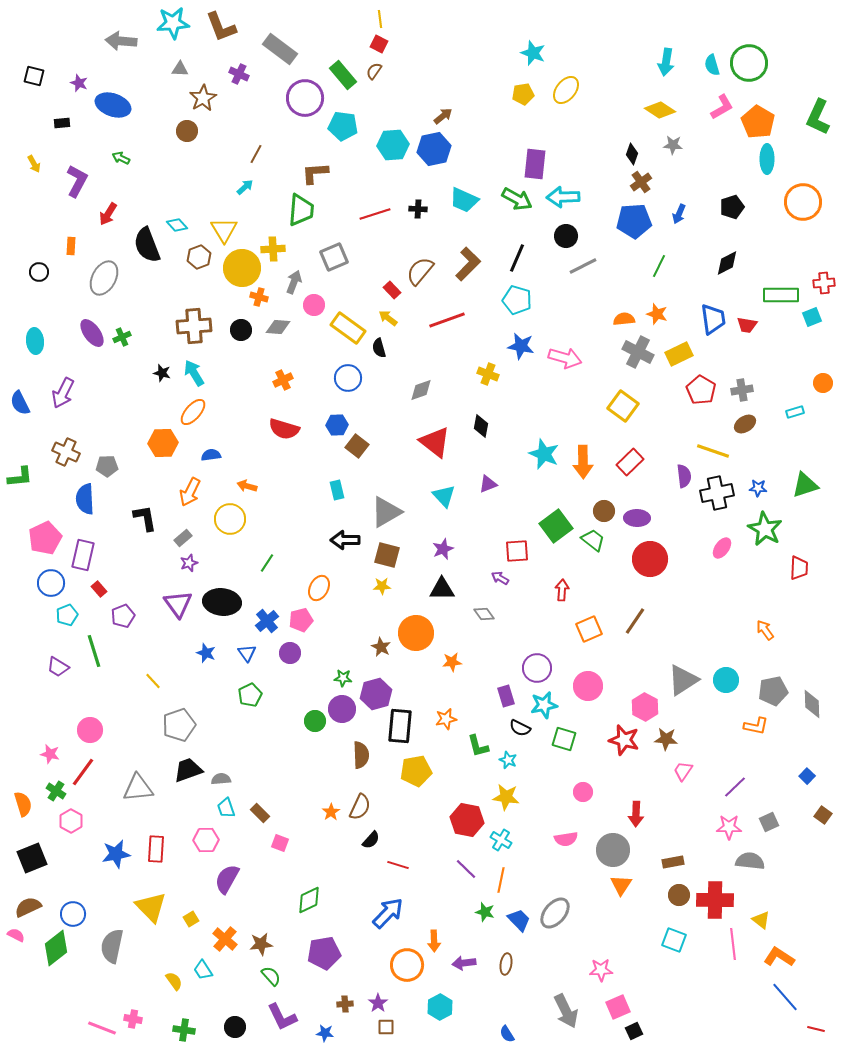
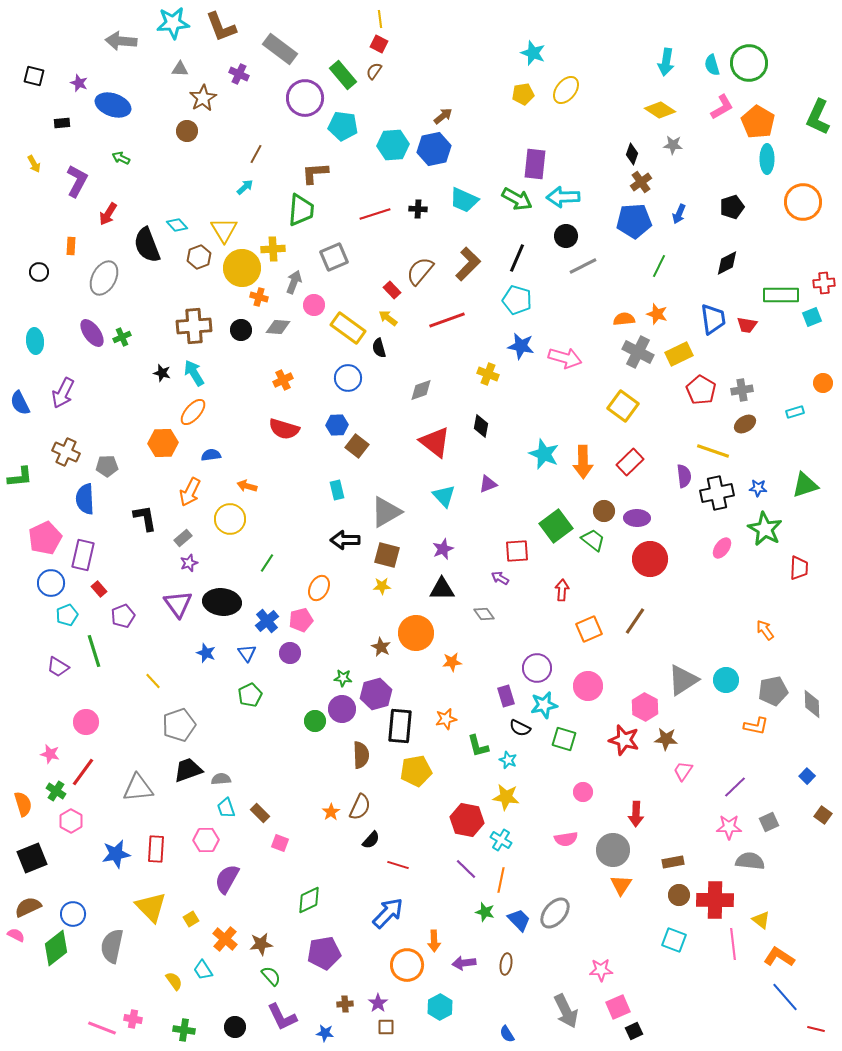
pink circle at (90, 730): moved 4 px left, 8 px up
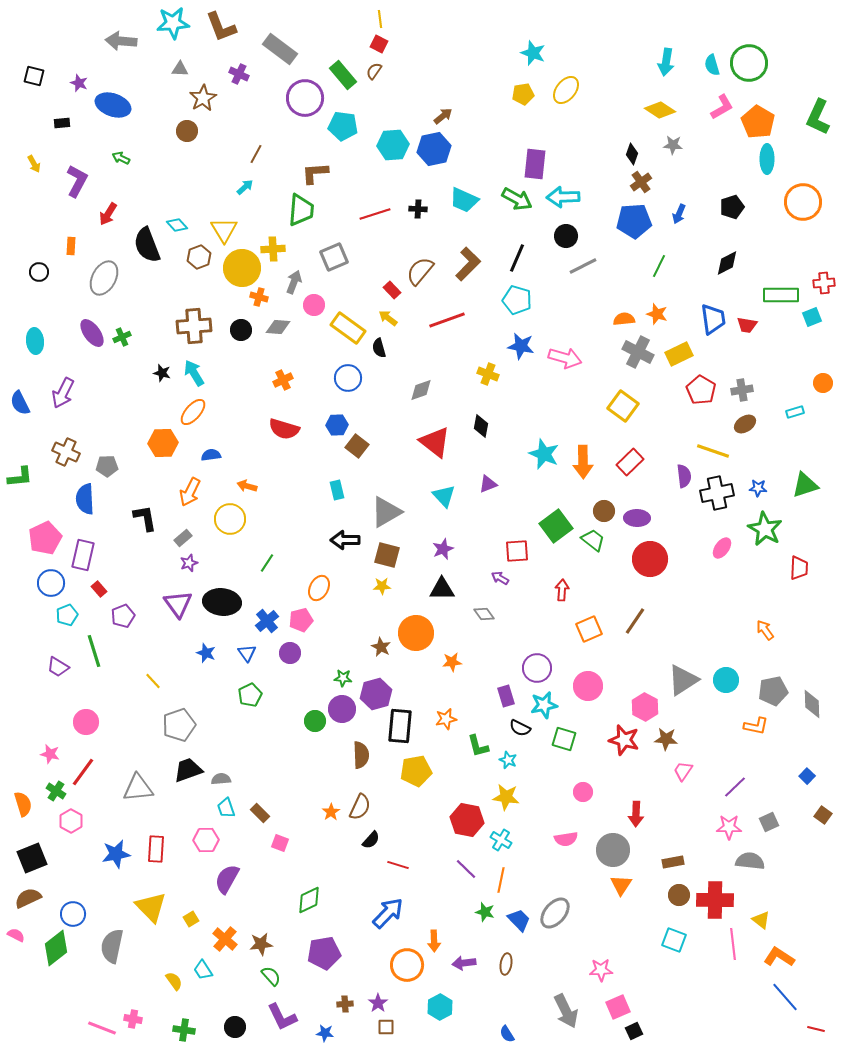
brown semicircle at (28, 907): moved 9 px up
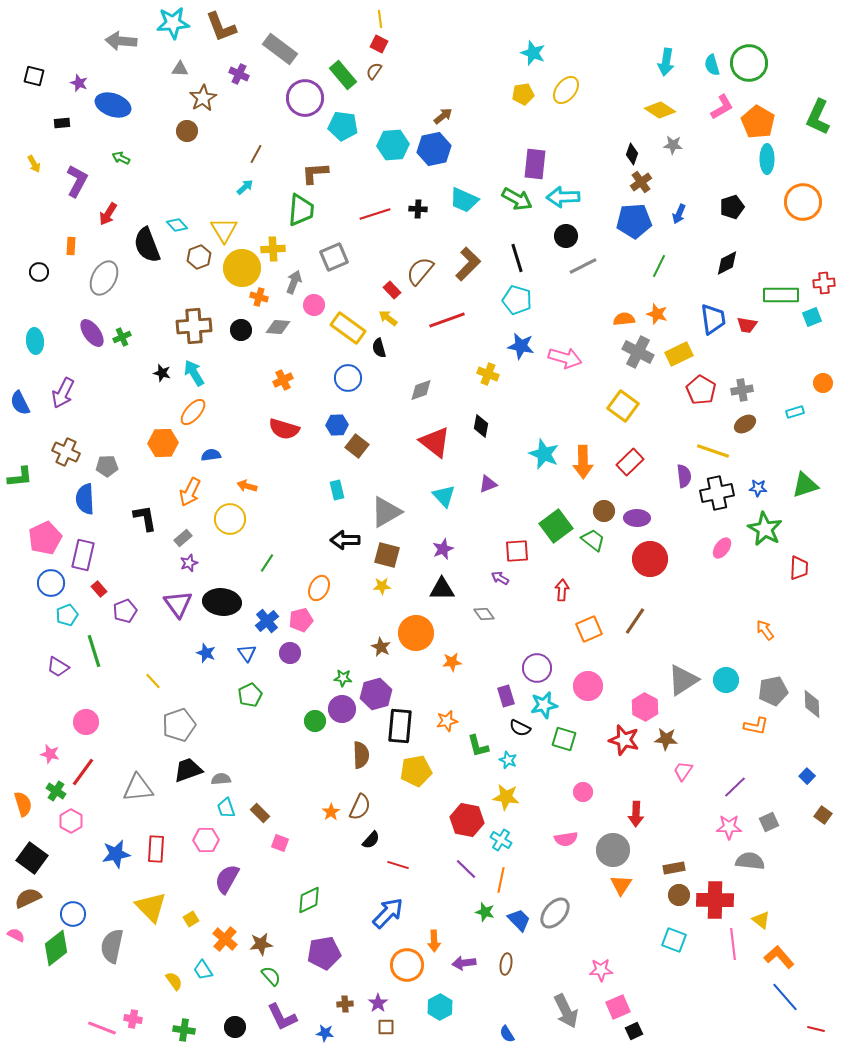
black line at (517, 258): rotated 40 degrees counterclockwise
purple pentagon at (123, 616): moved 2 px right, 5 px up
orange star at (446, 719): moved 1 px right, 2 px down
black square at (32, 858): rotated 32 degrees counterclockwise
brown rectangle at (673, 862): moved 1 px right, 6 px down
orange L-shape at (779, 957): rotated 16 degrees clockwise
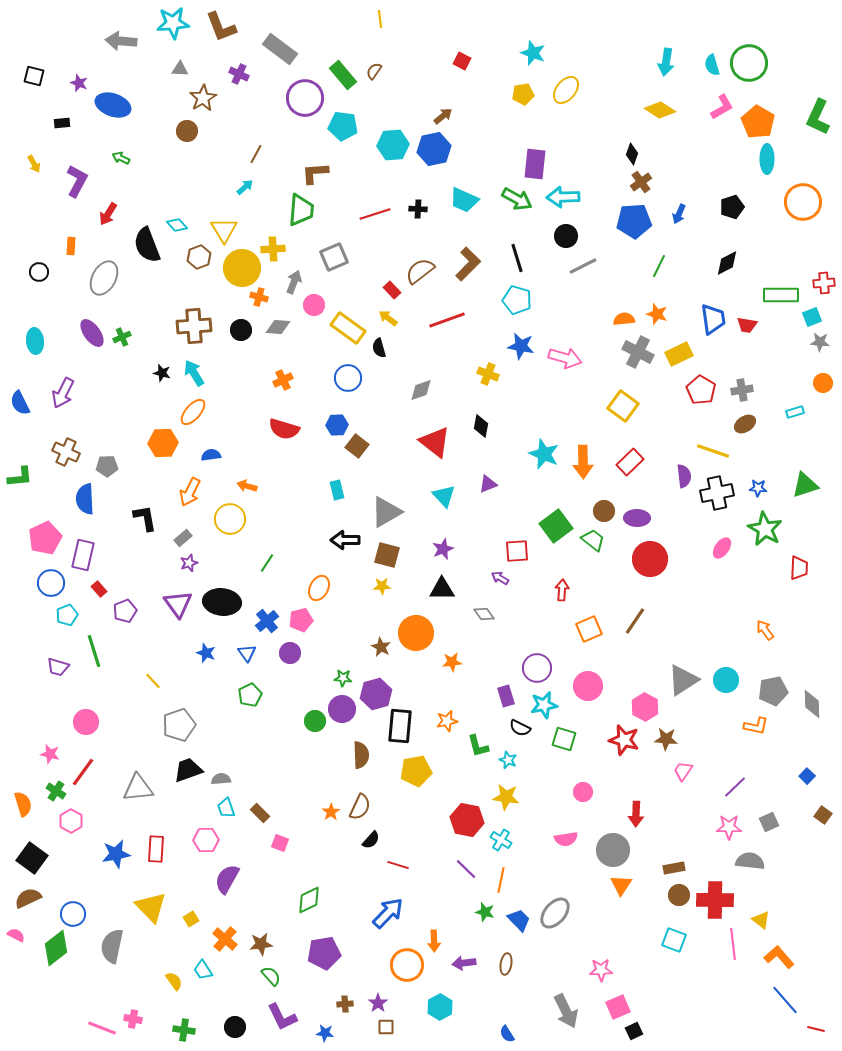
red square at (379, 44): moved 83 px right, 17 px down
gray star at (673, 145): moved 147 px right, 197 px down
brown semicircle at (420, 271): rotated 12 degrees clockwise
purple trapezoid at (58, 667): rotated 15 degrees counterclockwise
blue line at (785, 997): moved 3 px down
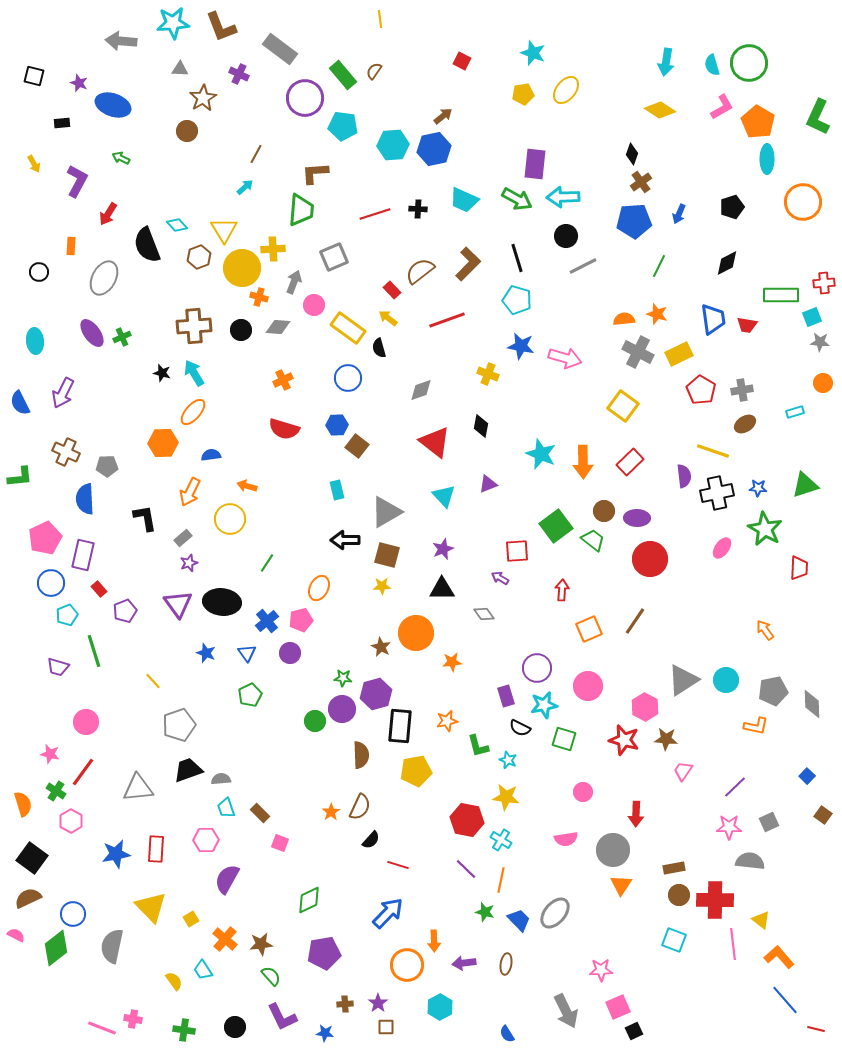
cyan star at (544, 454): moved 3 px left
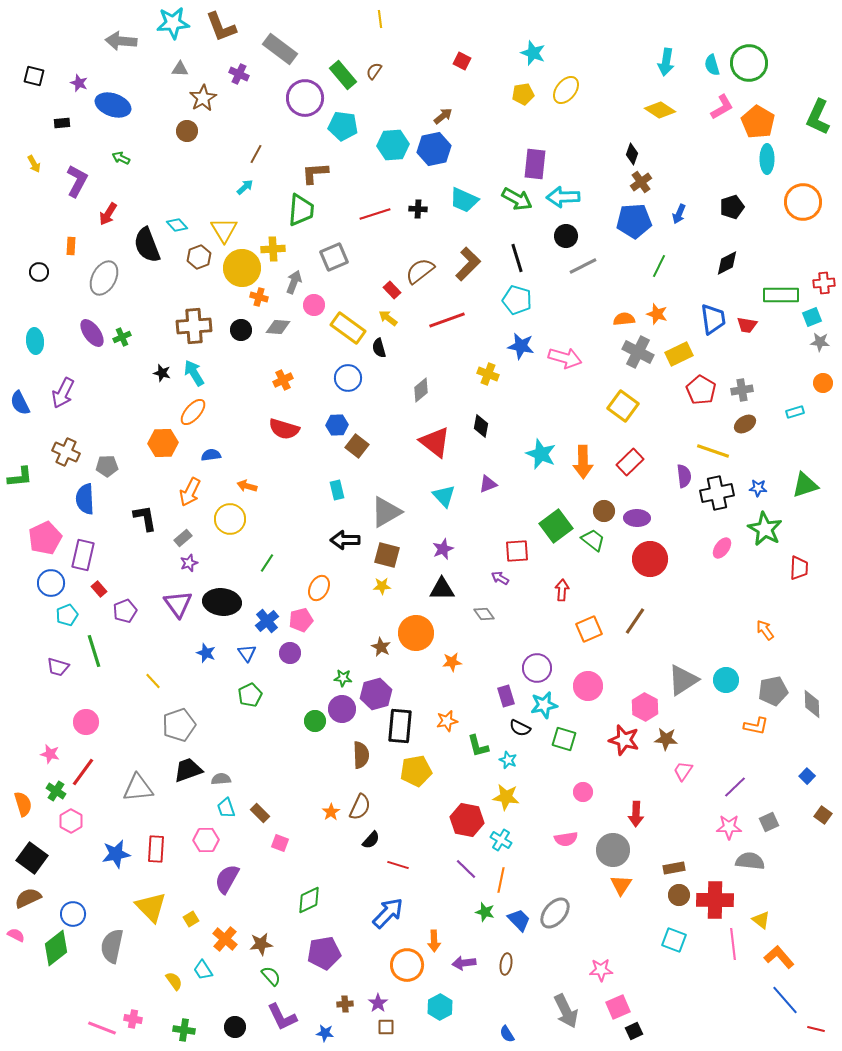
gray diamond at (421, 390): rotated 20 degrees counterclockwise
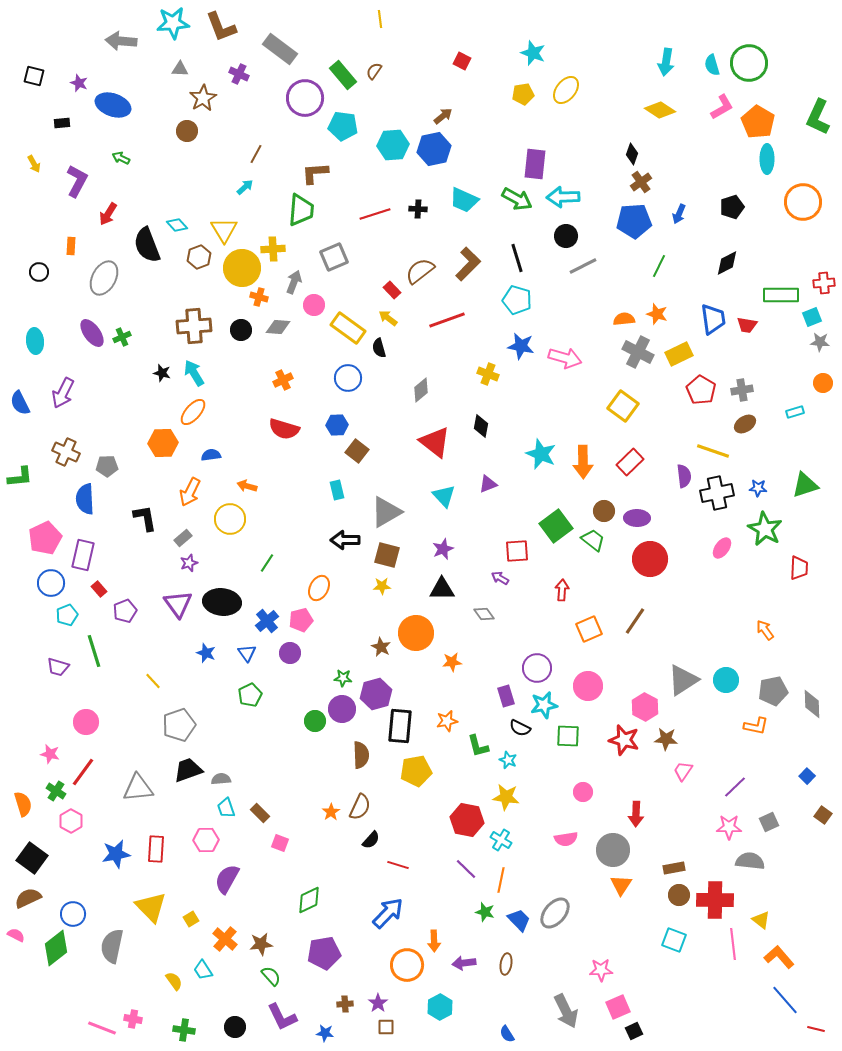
brown square at (357, 446): moved 5 px down
green square at (564, 739): moved 4 px right, 3 px up; rotated 15 degrees counterclockwise
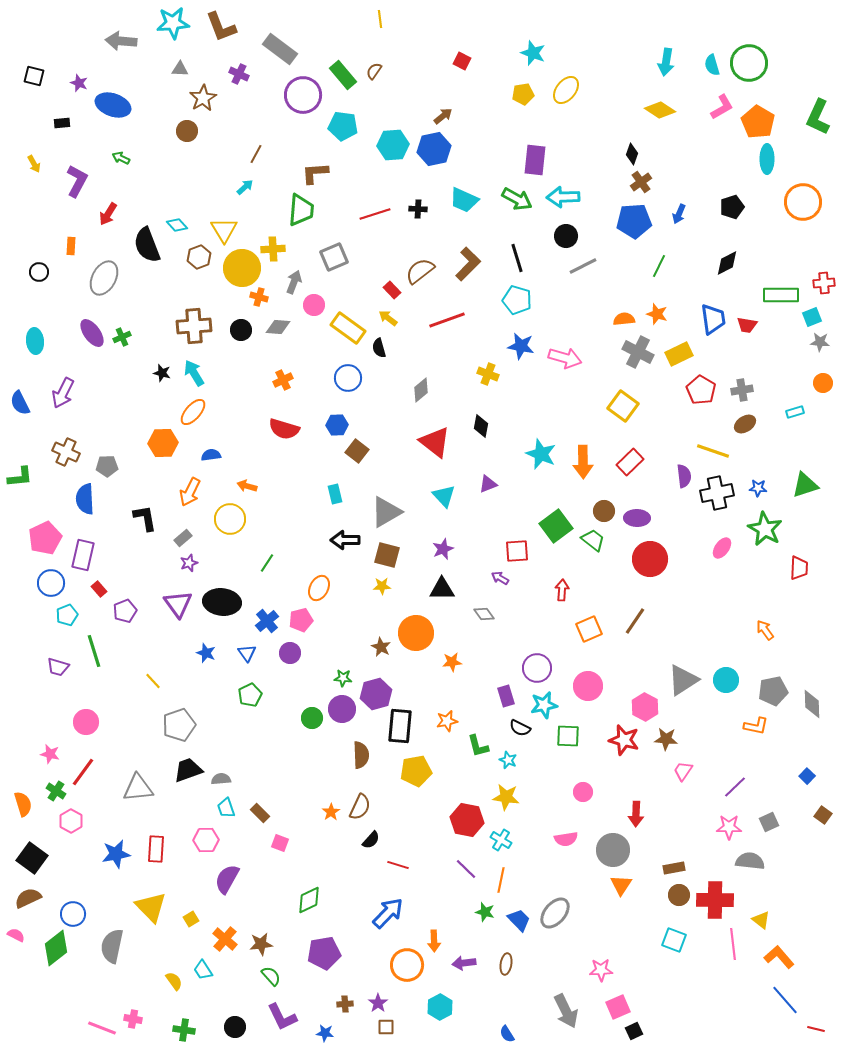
purple circle at (305, 98): moved 2 px left, 3 px up
purple rectangle at (535, 164): moved 4 px up
cyan rectangle at (337, 490): moved 2 px left, 4 px down
green circle at (315, 721): moved 3 px left, 3 px up
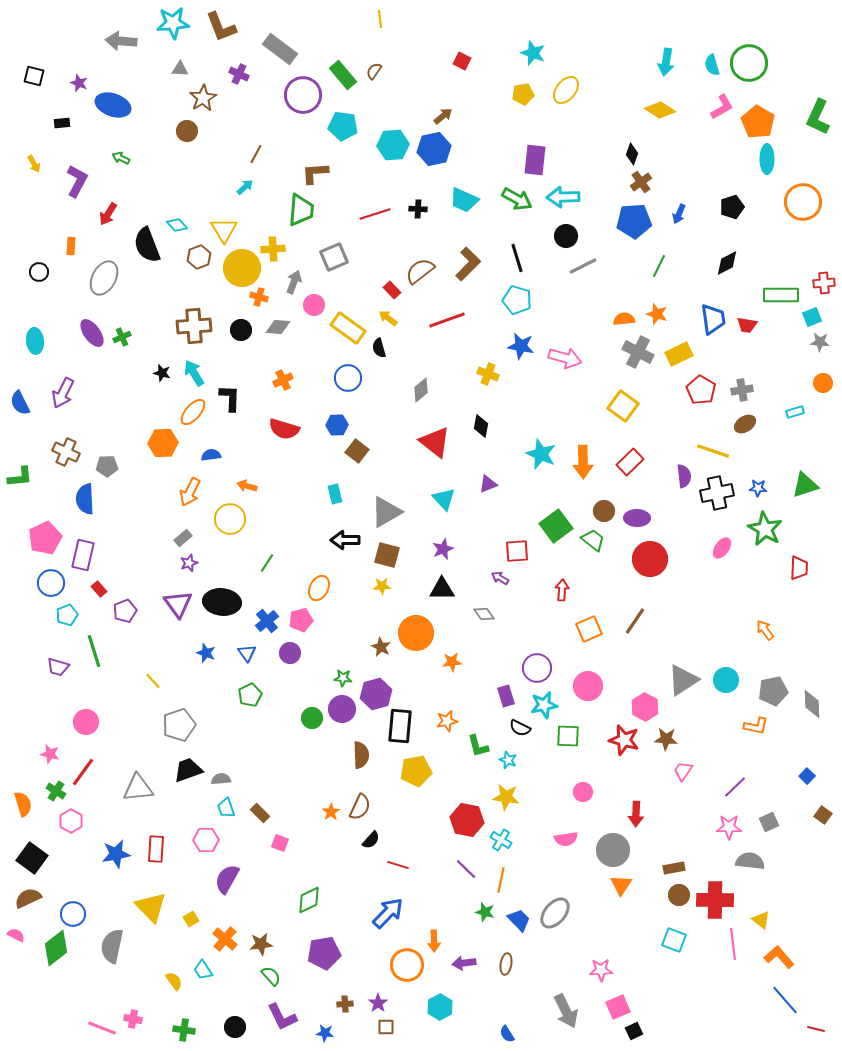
cyan triangle at (444, 496): moved 3 px down
black L-shape at (145, 518): moved 85 px right, 120 px up; rotated 12 degrees clockwise
